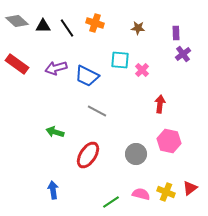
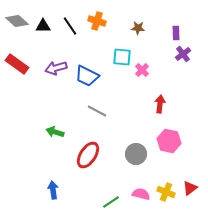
orange cross: moved 2 px right, 2 px up
black line: moved 3 px right, 2 px up
cyan square: moved 2 px right, 3 px up
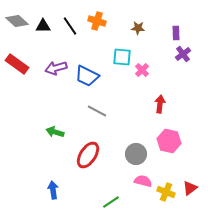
pink semicircle: moved 2 px right, 13 px up
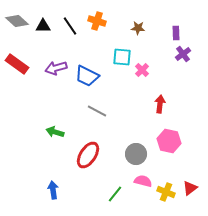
green line: moved 4 px right, 8 px up; rotated 18 degrees counterclockwise
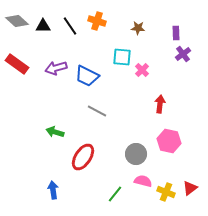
red ellipse: moved 5 px left, 2 px down
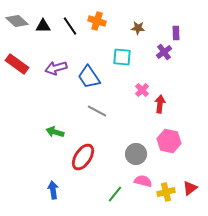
purple cross: moved 19 px left, 2 px up
pink cross: moved 20 px down
blue trapezoid: moved 2 px right, 1 px down; rotated 30 degrees clockwise
yellow cross: rotated 36 degrees counterclockwise
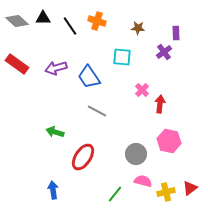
black triangle: moved 8 px up
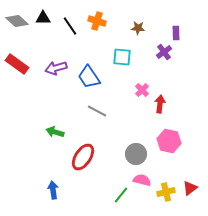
pink semicircle: moved 1 px left, 1 px up
green line: moved 6 px right, 1 px down
